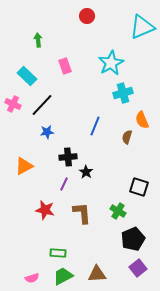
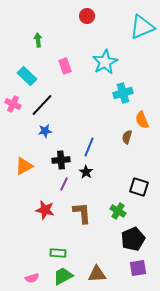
cyan star: moved 6 px left, 1 px up
blue line: moved 6 px left, 21 px down
blue star: moved 2 px left, 1 px up
black cross: moved 7 px left, 3 px down
purple square: rotated 30 degrees clockwise
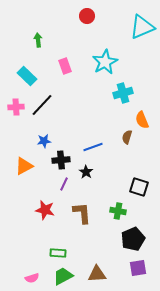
pink cross: moved 3 px right, 3 px down; rotated 28 degrees counterclockwise
blue star: moved 1 px left, 10 px down
blue line: moved 4 px right; rotated 48 degrees clockwise
green cross: rotated 21 degrees counterclockwise
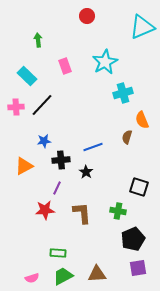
purple line: moved 7 px left, 4 px down
red star: rotated 18 degrees counterclockwise
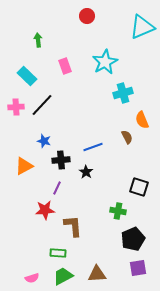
brown semicircle: rotated 136 degrees clockwise
blue star: rotated 24 degrees clockwise
brown L-shape: moved 9 px left, 13 px down
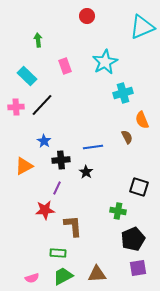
blue star: rotated 16 degrees clockwise
blue line: rotated 12 degrees clockwise
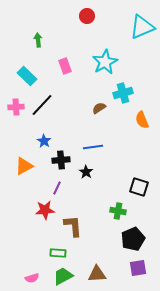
brown semicircle: moved 28 px left, 29 px up; rotated 96 degrees counterclockwise
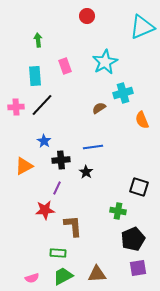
cyan rectangle: moved 8 px right; rotated 42 degrees clockwise
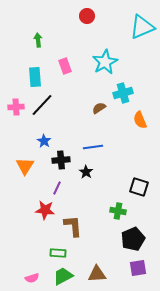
cyan rectangle: moved 1 px down
orange semicircle: moved 2 px left
orange triangle: moved 1 px right; rotated 30 degrees counterclockwise
red star: rotated 12 degrees clockwise
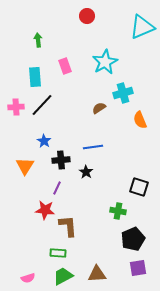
brown L-shape: moved 5 px left
pink semicircle: moved 4 px left
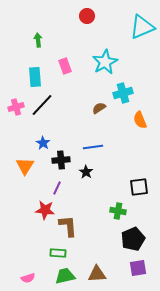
pink cross: rotated 14 degrees counterclockwise
blue star: moved 1 px left, 2 px down
black square: rotated 24 degrees counterclockwise
green trapezoid: moved 2 px right; rotated 15 degrees clockwise
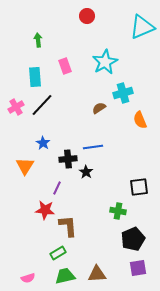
pink cross: rotated 14 degrees counterclockwise
black cross: moved 7 px right, 1 px up
green rectangle: rotated 35 degrees counterclockwise
